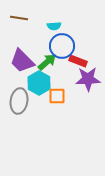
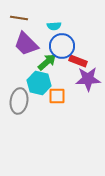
purple trapezoid: moved 4 px right, 17 px up
cyan hexagon: rotated 15 degrees counterclockwise
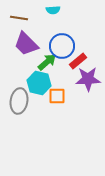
cyan semicircle: moved 1 px left, 16 px up
red rectangle: rotated 60 degrees counterclockwise
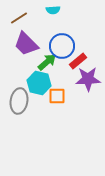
brown line: rotated 42 degrees counterclockwise
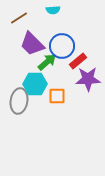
purple trapezoid: moved 6 px right
cyan hexagon: moved 4 px left, 1 px down; rotated 15 degrees counterclockwise
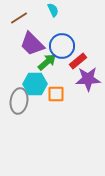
cyan semicircle: rotated 112 degrees counterclockwise
orange square: moved 1 px left, 2 px up
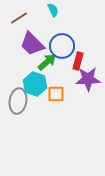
red rectangle: rotated 36 degrees counterclockwise
cyan hexagon: rotated 20 degrees clockwise
gray ellipse: moved 1 px left
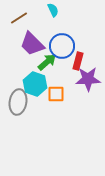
gray ellipse: moved 1 px down
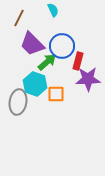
brown line: rotated 30 degrees counterclockwise
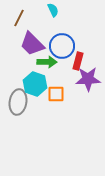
green arrow: rotated 42 degrees clockwise
